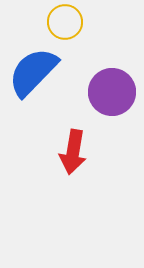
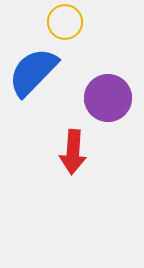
purple circle: moved 4 px left, 6 px down
red arrow: rotated 6 degrees counterclockwise
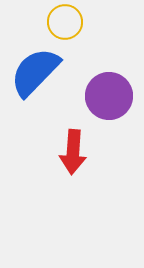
blue semicircle: moved 2 px right
purple circle: moved 1 px right, 2 px up
